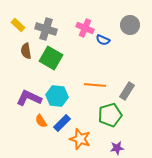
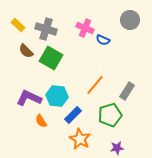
gray circle: moved 5 px up
brown semicircle: rotated 35 degrees counterclockwise
orange line: rotated 55 degrees counterclockwise
blue rectangle: moved 11 px right, 8 px up
orange star: rotated 10 degrees clockwise
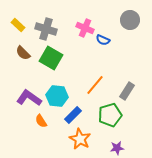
brown semicircle: moved 3 px left, 2 px down
purple L-shape: rotated 10 degrees clockwise
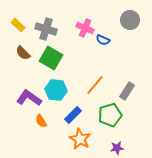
cyan hexagon: moved 1 px left, 6 px up
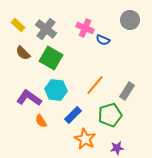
gray cross: rotated 20 degrees clockwise
orange star: moved 5 px right
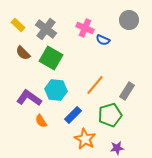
gray circle: moved 1 px left
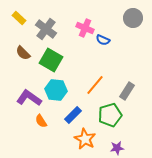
gray circle: moved 4 px right, 2 px up
yellow rectangle: moved 1 px right, 7 px up
green square: moved 2 px down
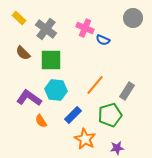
green square: rotated 30 degrees counterclockwise
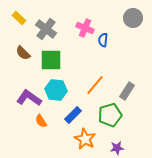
blue semicircle: rotated 72 degrees clockwise
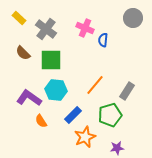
orange star: moved 2 px up; rotated 20 degrees clockwise
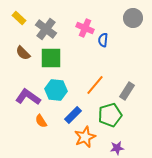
green square: moved 2 px up
purple L-shape: moved 1 px left, 1 px up
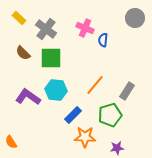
gray circle: moved 2 px right
orange semicircle: moved 30 px left, 21 px down
orange star: rotated 25 degrees clockwise
